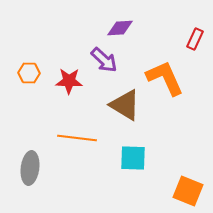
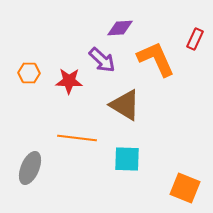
purple arrow: moved 2 px left
orange L-shape: moved 9 px left, 19 px up
cyan square: moved 6 px left, 1 px down
gray ellipse: rotated 16 degrees clockwise
orange square: moved 3 px left, 3 px up
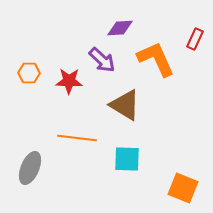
orange square: moved 2 px left
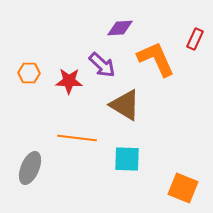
purple arrow: moved 5 px down
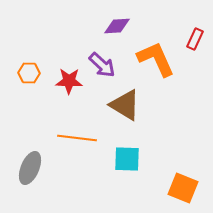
purple diamond: moved 3 px left, 2 px up
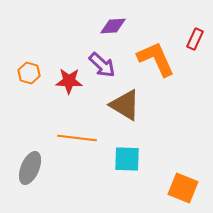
purple diamond: moved 4 px left
orange hexagon: rotated 15 degrees clockwise
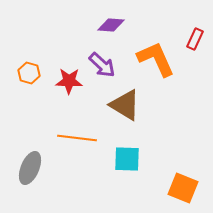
purple diamond: moved 2 px left, 1 px up; rotated 8 degrees clockwise
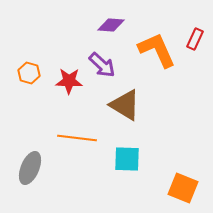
orange L-shape: moved 1 px right, 9 px up
